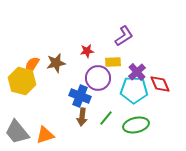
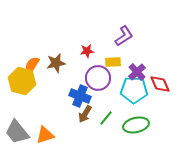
brown arrow: moved 3 px right, 3 px up; rotated 24 degrees clockwise
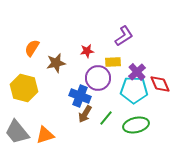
orange semicircle: moved 17 px up
yellow hexagon: moved 2 px right, 7 px down
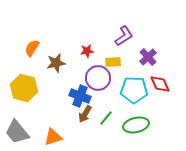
purple cross: moved 11 px right, 15 px up
orange triangle: moved 8 px right, 2 px down
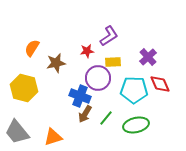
purple L-shape: moved 15 px left
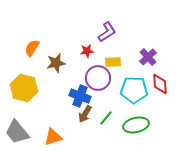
purple L-shape: moved 2 px left, 4 px up
red diamond: rotated 20 degrees clockwise
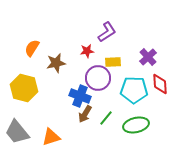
orange triangle: moved 2 px left
